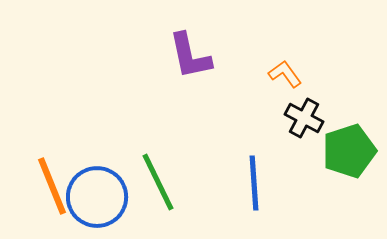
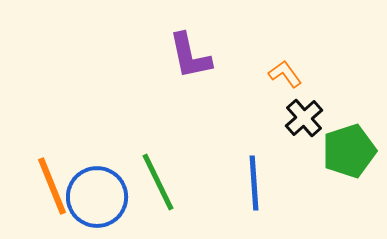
black cross: rotated 21 degrees clockwise
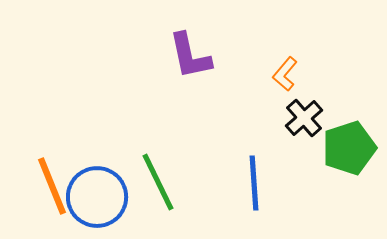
orange L-shape: rotated 104 degrees counterclockwise
green pentagon: moved 3 px up
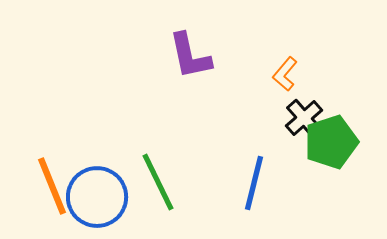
green pentagon: moved 18 px left, 6 px up
blue line: rotated 18 degrees clockwise
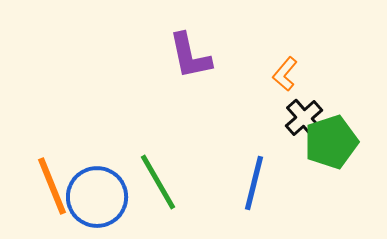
green line: rotated 4 degrees counterclockwise
